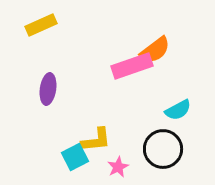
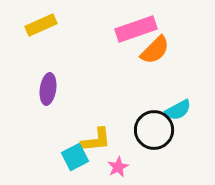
orange semicircle: rotated 8 degrees counterclockwise
pink rectangle: moved 4 px right, 37 px up
black circle: moved 9 px left, 19 px up
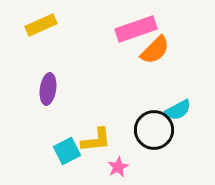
cyan square: moved 8 px left, 6 px up
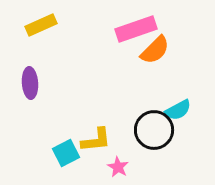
purple ellipse: moved 18 px left, 6 px up; rotated 12 degrees counterclockwise
cyan square: moved 1 px left, 2 px down
pink star: rotated 15 degrees counterclockwise
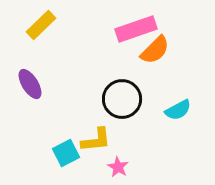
yellow rectangle: rotated 20 degrees counterclockwise
purple ellipse: moved 1 px down; rotated 28 degrees counterclockwise
black circle: moved 32 px left, 31 px up
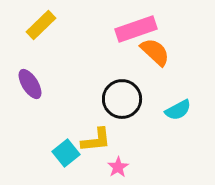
orange semicircle: moved 2 px down; rotated 92 degrees counterclockwise
cyan square: rotated 12 degrees counterclockwise
pink star: rotated 10 degrees clockwise
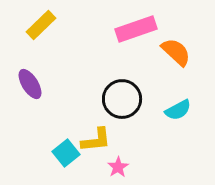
orange semicircle: moved 21 px right
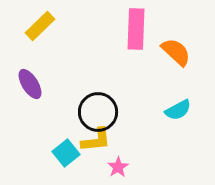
yellow rectangle: moved 1 px left, 1 px down
pink rectangle: rotated 69 degrees counterclockwise
black circle: moved 24 px left, 13 px down
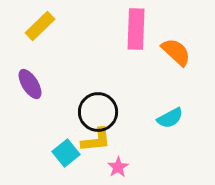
cyan semicircle: moved 8 px left, 8 px down
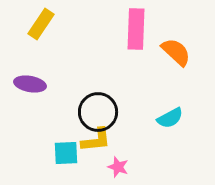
yellow rectangle: moved 1 px right, 2 px up; rotated 12 degrees counterclockwise
purple ellipse: rotated 48 degrees counterclockwise
cyan square: rotated 36 degrees clockwise
pink star: rotated 20 degrees counterclockwise
